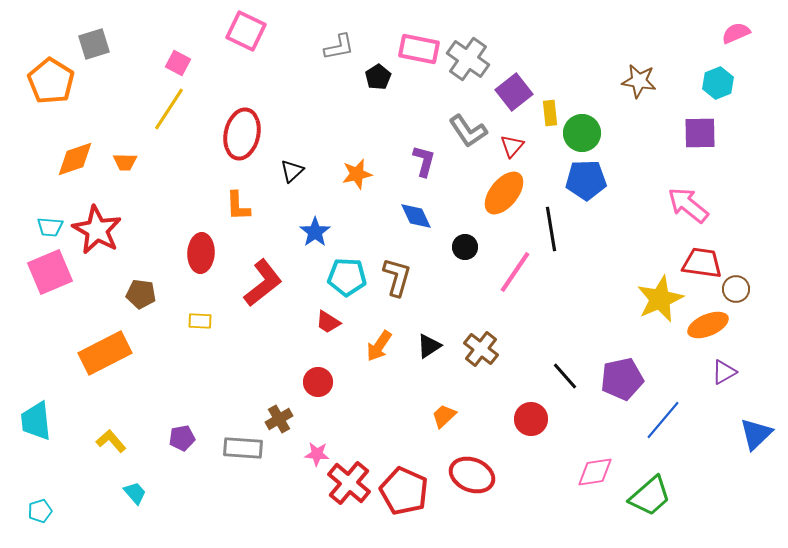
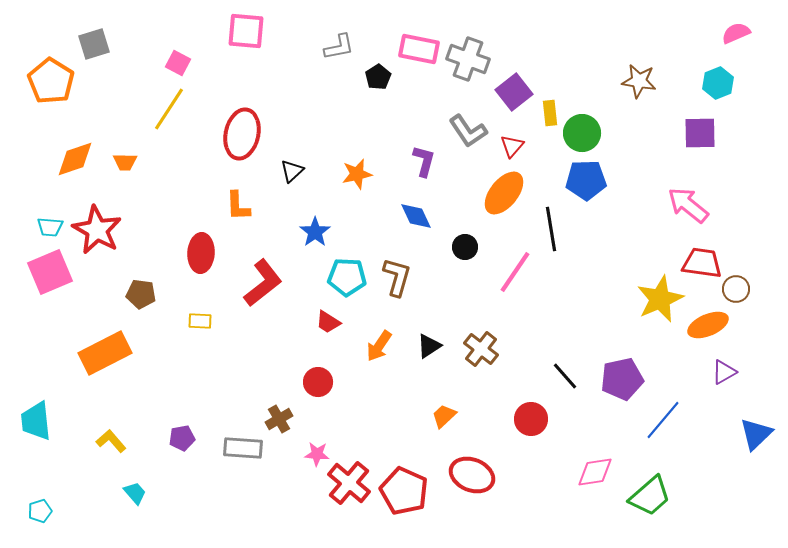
pink square at (246, 31): rotated 21 degrees counterclockwise
gray cross at (468, 59): rotated 15 degrees counterclockwise
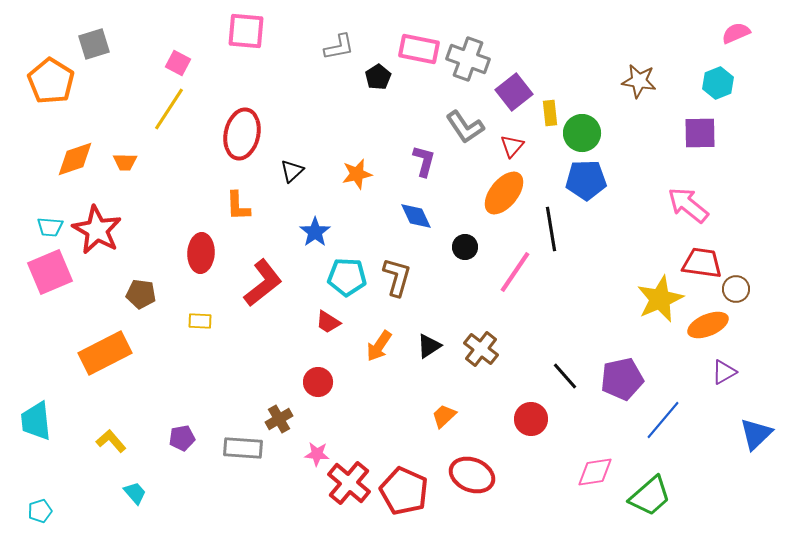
gray L-shape at (468, 131): moved 3 px left, 4 px up
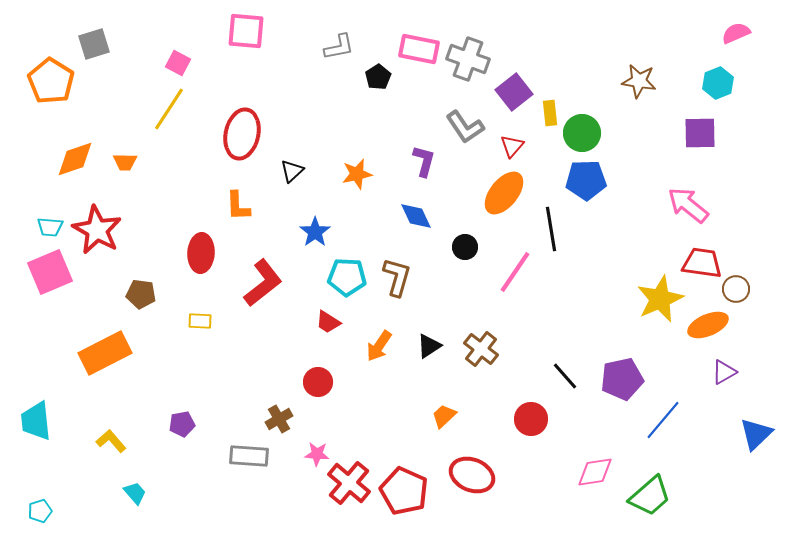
purple pentagon at (182, 438): moved 14 px up
gray rectangle at (243, 448): moved 6 px right, 8 px down
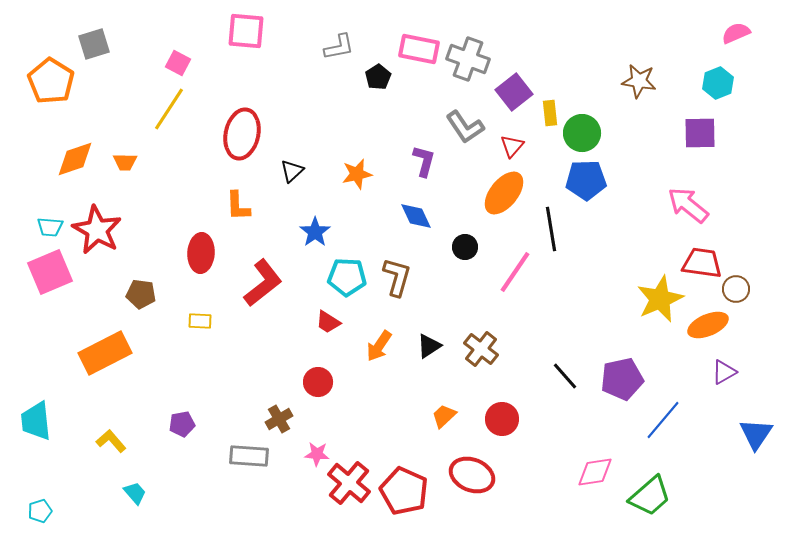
red circle at (531, 419): moved 29 px left
blue triangle at (756, 434): rotated 12 degrees counterclockwise
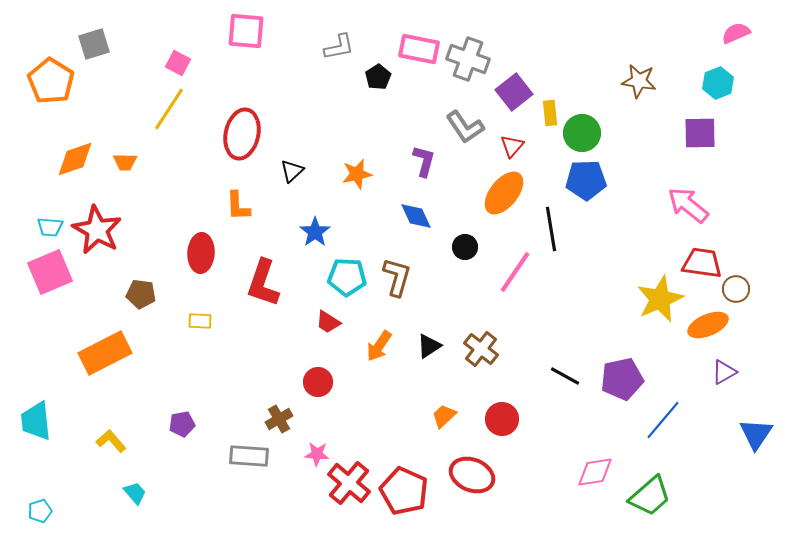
red L-shape at (263, 283): rotated 147 degrees clockwise
black line at (565, 376): rotated 20 degrees counterclockwise
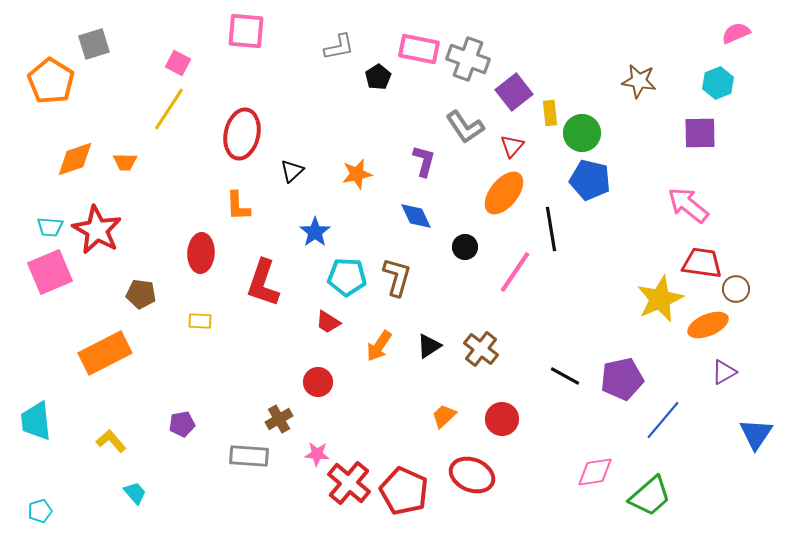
blue pentagon at (586, 180): moved 4 px right; rotated 15 degrees clockwise
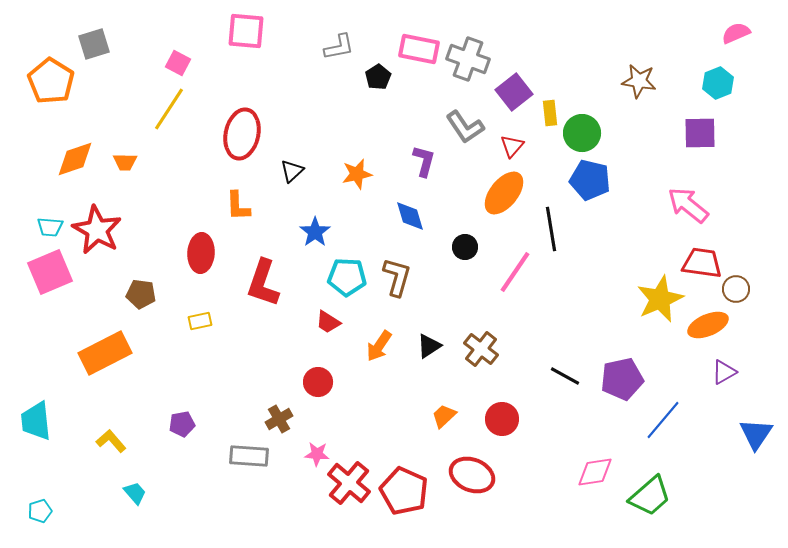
blue diamond at (416, 216): moved 6 px left; rotated 8 degrees clockwise
yellow rectangle at (200, 321): rotated 15 degrees counterclockwise
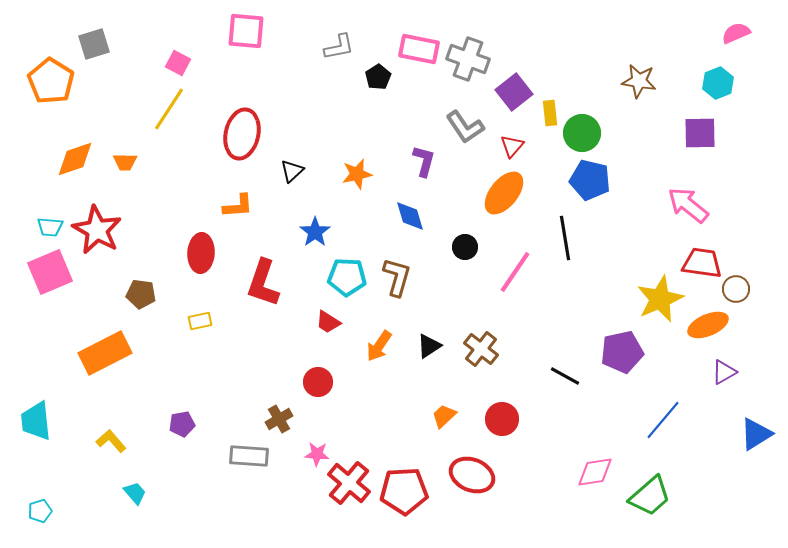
orange L-shape at (238, 206): rotated 92 degrees counterclockwise
black line at (551, 229): moved 14 px right, 9 px down
purple pentagon at (622, 379): moved 27 px up
blue triangle at (756, 434): rotated 24 degrees clockwise
red pentagon at (404, 491): rotated 27 degrees counterclockwise
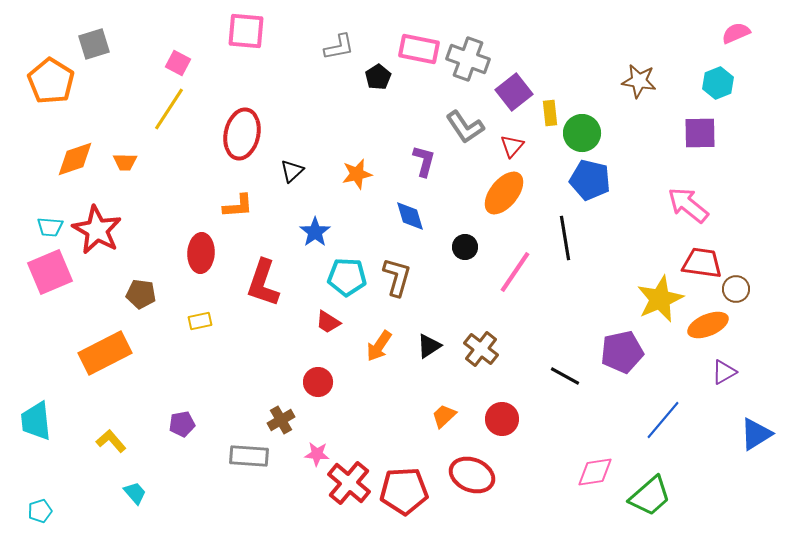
brown cross at (279, 419): moved 2 px right, 1 px down
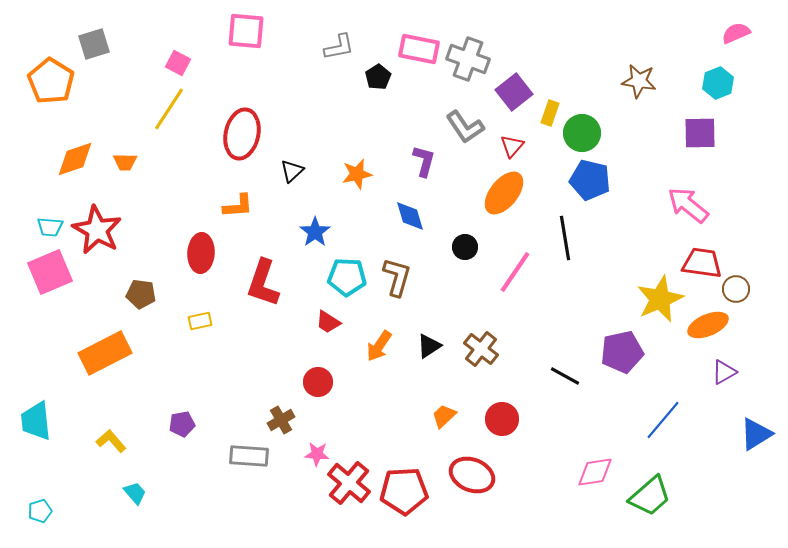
yellow rectangle at (550, 113): rotated 25 degrees clockwise
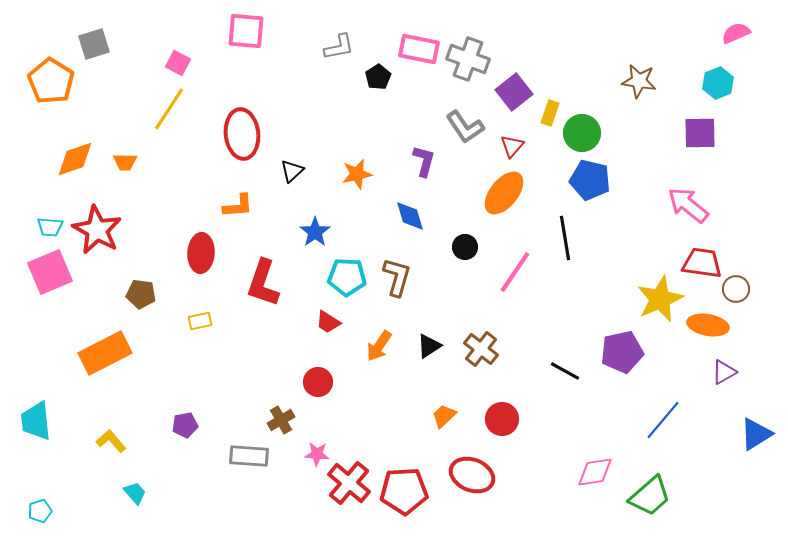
red ellipse at (242, 134): rotated 18 degrees counterclockwise
orange ellipse at (708, 325): rotated 33 degrees clockwise
black line at (565, 376): moved 5 px up
purple pentagon at (182, 424): moved 3 px right, 1 px down
